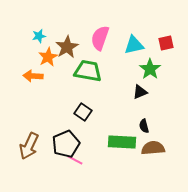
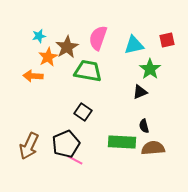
pink semicircle: moved 2 px left
red square: moved 1 px right, 3 px up
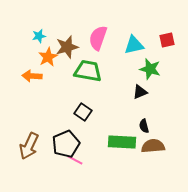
brown star: rotated 15 degrees clockwise
green star: rotated 20 degrees counterclockwise
orange arrow: moved 1 px left
brown semicircle: moved 2 px up
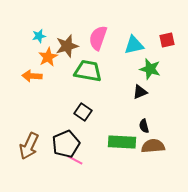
brown star: moved 1 px up
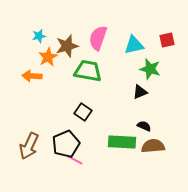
black semicircle: rotated 128 degrees clockwise
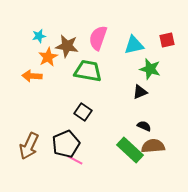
brown star: rotated 25 degrees clockwise
green rectangle: moved 8 px right, 8 px down; rotated 40 degrees clockwise
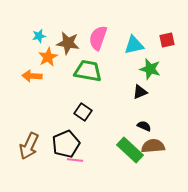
brown star: moved 1 px right, 3 px up
pink line: rotated 21 degrees counterclockwise
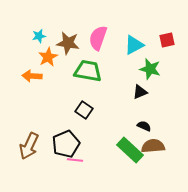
cyan triangle: rotated 15 degrees counterclockwise
black square: moved 1 px right, 2 px up
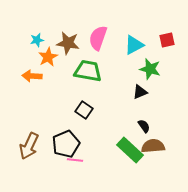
cyan star: moved 2 px left, 4 px down
black semicircle: rotated 32 degrees clockwise
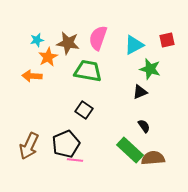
brown semicircle: moved 12 px down
